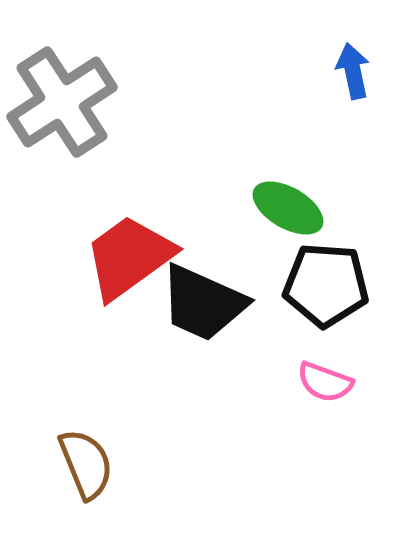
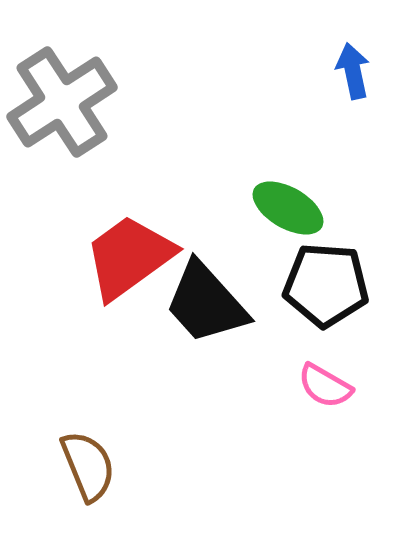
black trapezoid: moved 3 px right; rotated 24 degrees clockwise
pink semicircle: moved 4 px down; rotated 10 degrees clockwise
brown semicircle: moved 2 px right, 2 px down
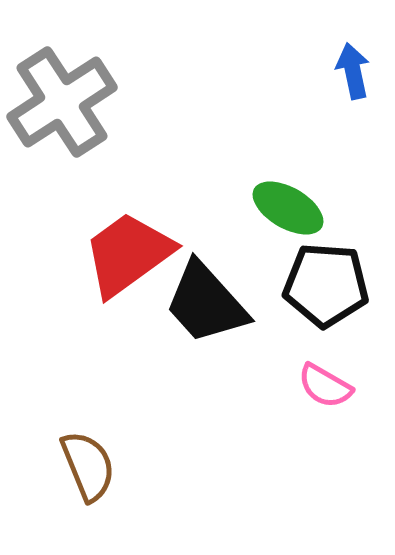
red trapezoid: moved 1 px left, 3 px up
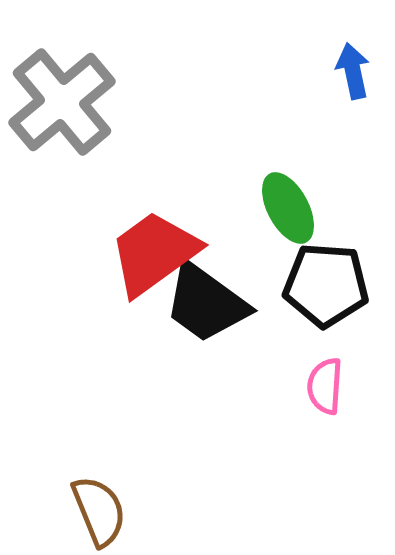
gray cross: rotated 7 degrees counterclockwise
green ellipse: rotated 32 degrees clockwise
red trapezoid: moved 26 px right, 1 px up
black trapezoid: rotated 12 degrees counterclockwise
pink semicircle: rotated 64 degrees clockwise
brown semicircle: moved 11 px right, 45 px down
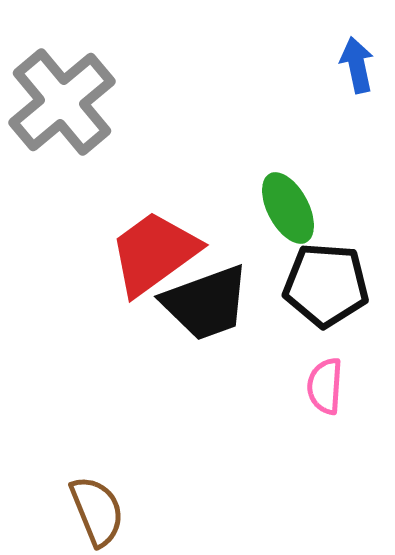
blue arrow: moved 4 px right, 6 px up
black trapezoid: rotated 56 degrees counterclockwise
brown semicircle: moved 2 px left
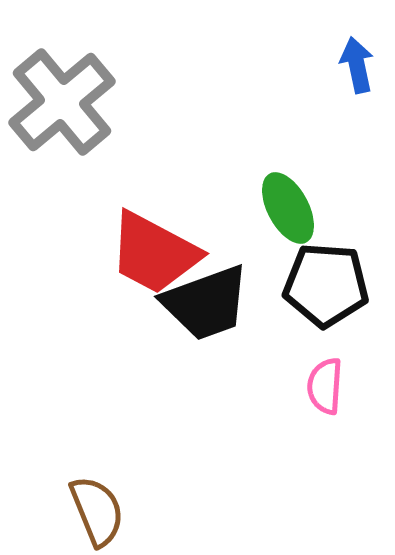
red trapezoid: rotated 116 degrees counterclockwise
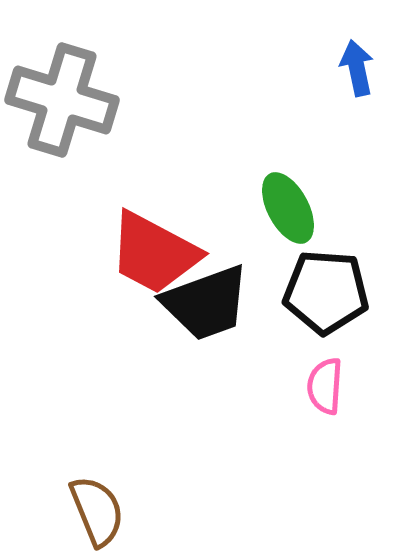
blue arrow: moved 3 px down
gray cross: moved 2 px up; rotated 33 degrees counterclockwise
black pentagon: moved 7 px down
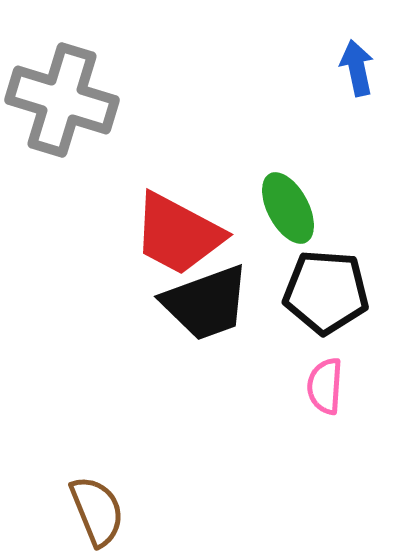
red trapezoid: moved 24 px right, 19 px up
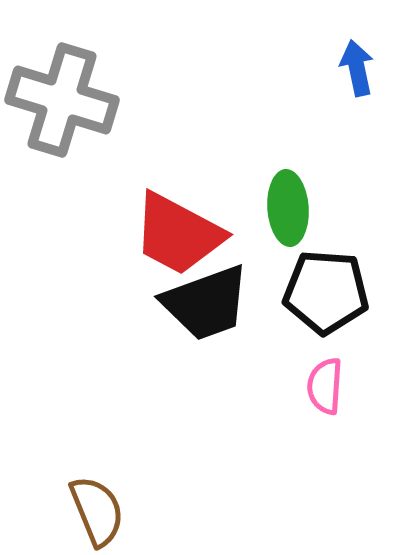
green ellipse: rotated 24 degrees clockwise
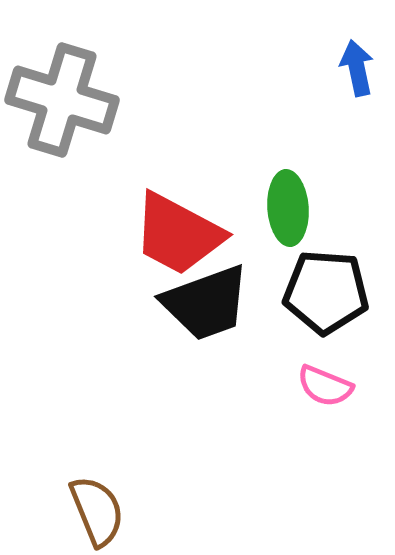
pink semicircle: rotated 72 degrees counterclockwise
